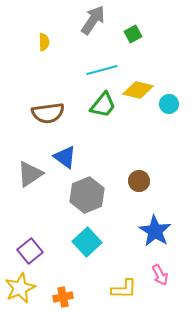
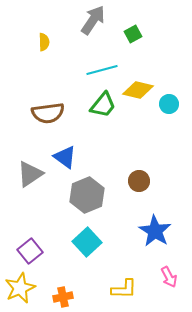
pink arrow: moved 9 px right, 2 px down
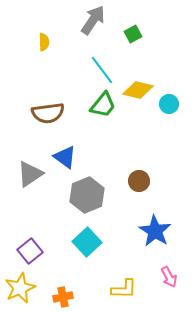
cyan line: rotated 68 degrees clockwise
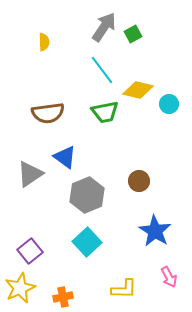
gray arrow: moved 11 px right, 7 px down
green trapezoid: moved 2 px right, 7 px down; rotated 40 degrees clockwise
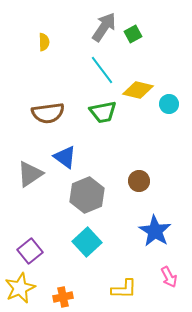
green trapezoid: moved 2 px left
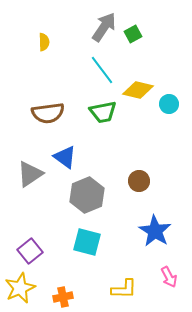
cyan square: rotated 32 degrees counterclockwise
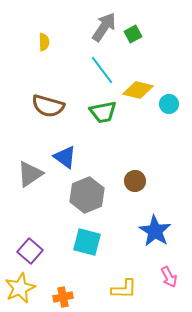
brown semicircle: moved 7 px up; rotated 24 degrees clockwise
brown circle: moved 4 px left
purple square: rotated 10 degrees counterclockwise
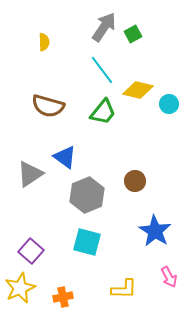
green trapezoid: rotated 40 degrees counterclockwise
purple square: moved 1 px right
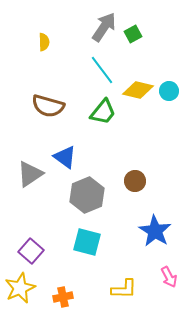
cyan circle: moved 13 px up
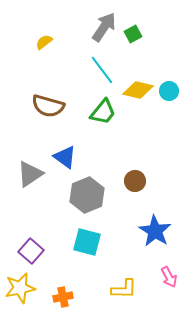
yellow semicircle: rotated 126 degrees counterclockwise
yellow star: rotated 12 degrees clockwise
